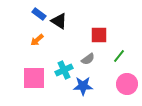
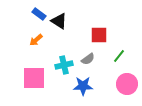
orange arrow: moved 1 px left
cyan cross: moved 5 px up; rotated 12 degrees clockwise
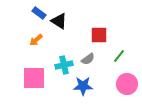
blue rectangle: moved 1 px up
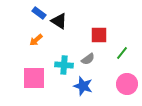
green line: moved 3 px right, 3 px up
cyan cross: rotated 18 degrees clockwise
blue star: rotated 18 degrees clockwise
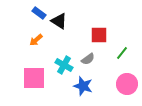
cyan cross: rotated 24 degrees clockwise
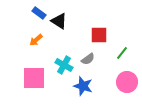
pink circle: moved 2 px up
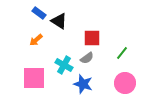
red square: moved 7 px left, 3 px down
gray semicircle: moved 1 px left, 1 px up
pink circle: moved 2 px left, 1 px down
blue star: moved 2 px up
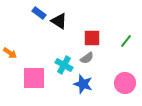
orange arrow: moved 26 px left, 13 px down; rotated 104 degrees counterclockwise
green line: moved 4 px right, 12 px up
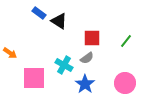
blue star: moved 2 px right; rotated 18 degrees clockwise
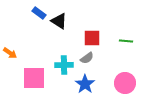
green line: rotated 56 degrees clockwise
cyan cross: rotated 30 degrees counterclockwise
